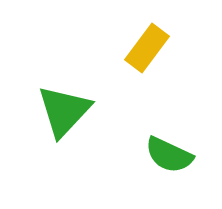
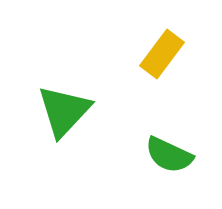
yellow rectangle: moved 15 px right, 6 px down
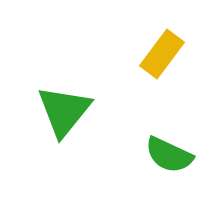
green triangle: rotated 4 degrees counterclockwise
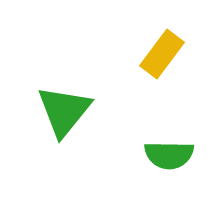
green semicircle: rotated 24 degrees counterclockwise
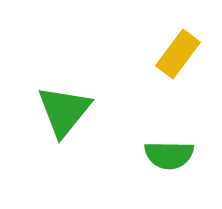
yellow rectangle: moved 16 px right
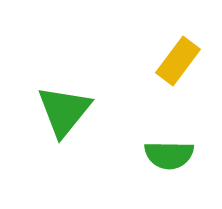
yellow rectangle: moved 7 px down
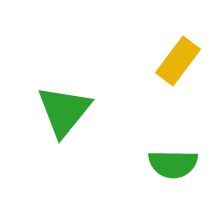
green semicircle: moved 4 px right, 9 px down
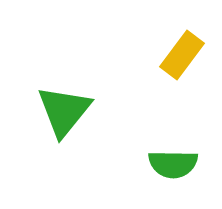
yellow rectangle: moved 4 px right, 6 px up
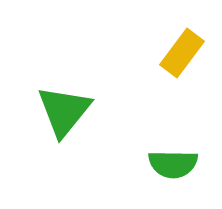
yellow rectangle: moved 2 px up
